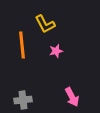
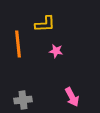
yellow L-shape: rotated 65 degrees counterclockwise
orange line: moved 4 px left, 1 px up
pink star: rotated 24 degrees clockwise
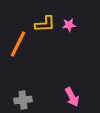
orange line: rotated 32 degrees clockwise
pink star: moved 13 px right, 26 px up; rotated 16 degrees counterclockwise
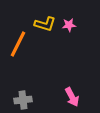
yellow L-shape: rotated 20 degrees clockwise
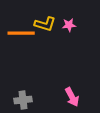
orange line: moved 3 px right, 11 px up; rotated 64 degrees clockwise
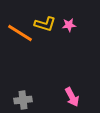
orange line: moved 1 px left; rotated 32 degrees clockwise
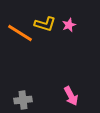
pink star: rotated 16 degrees counterclockwise
pink arrow: moved 1 px left, 1 px up
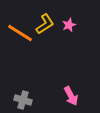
yellow L-shape: rotated 50 degrees counterclockwise
gray cross: rotated 24 degrees clockwise
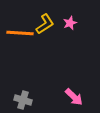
pink star: moved 1 px right, 2 px up
orange line: rotated 28 degrees counterclockwise
pink arrow: moved 3 px right, 1 px down; rotated 18 degrees counterclockwise
